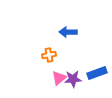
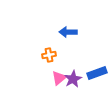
purple star: rotated 24 degrees counterclockwise
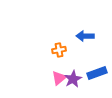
blue arrow: moved 17 px right, 4 px down
orange cross: moved 10 px right, 5 px up
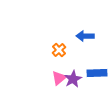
orange cross: rotated 32 degrees counterclockwise
blue rectangle: rotated 18 degrees clockwise
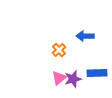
purple star: rotated 12 degrees clockwise
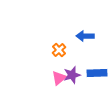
purple star: moved 1 px left, 4 px up
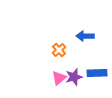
purple star: moved 2 px right, 2 px down
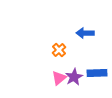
blue arrow: moved 3 px up
purple star: rotated 12 degrees counterclockwise
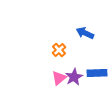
blue arrow: rotated 24 degrees clockwise
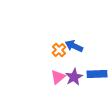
blue arrow: moved 11 px left, 13 px down
blue rectangle: moved 1 px down
pink triangle: moved 1 px left, 1 px up
